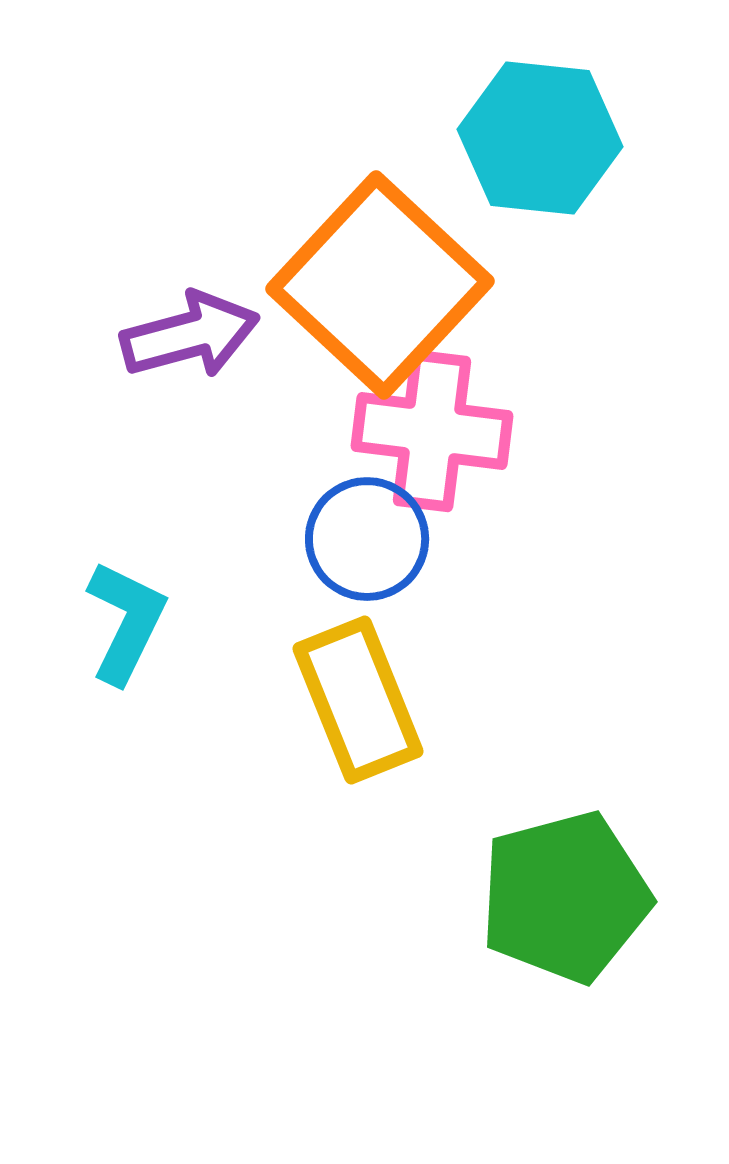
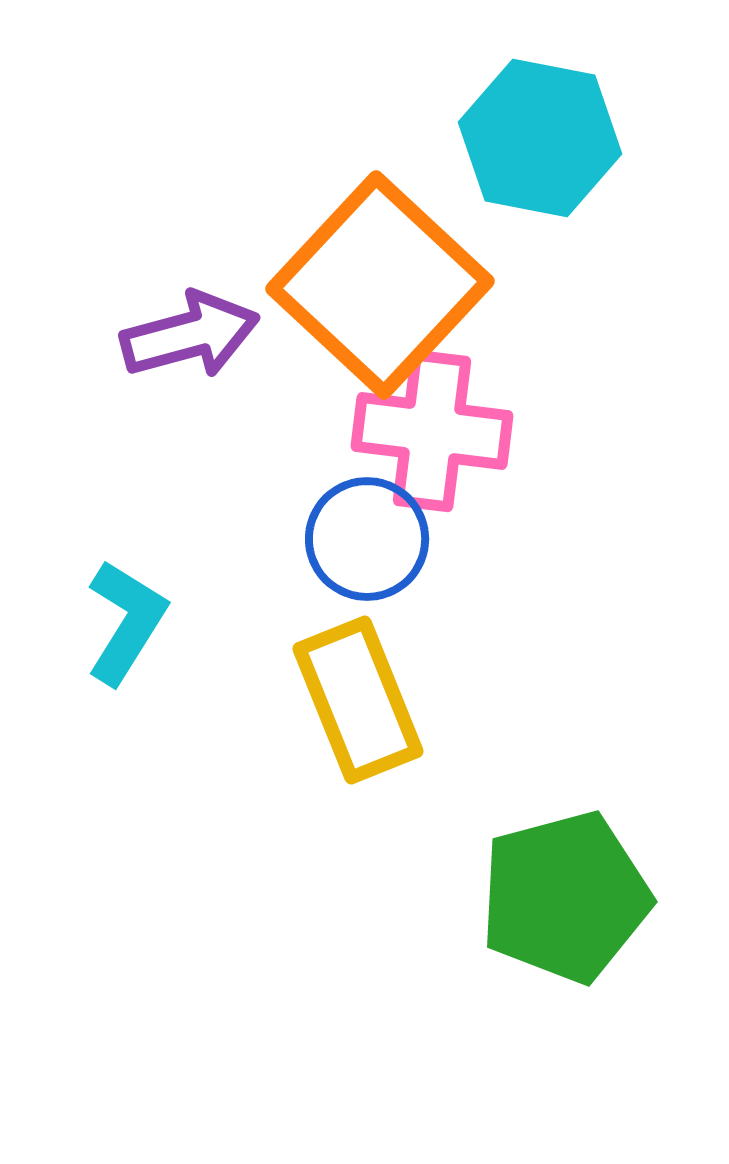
cyan hexagon: rotated 5 degrees clockwise
cyan L-shape: rotated 6 degrees clockwise
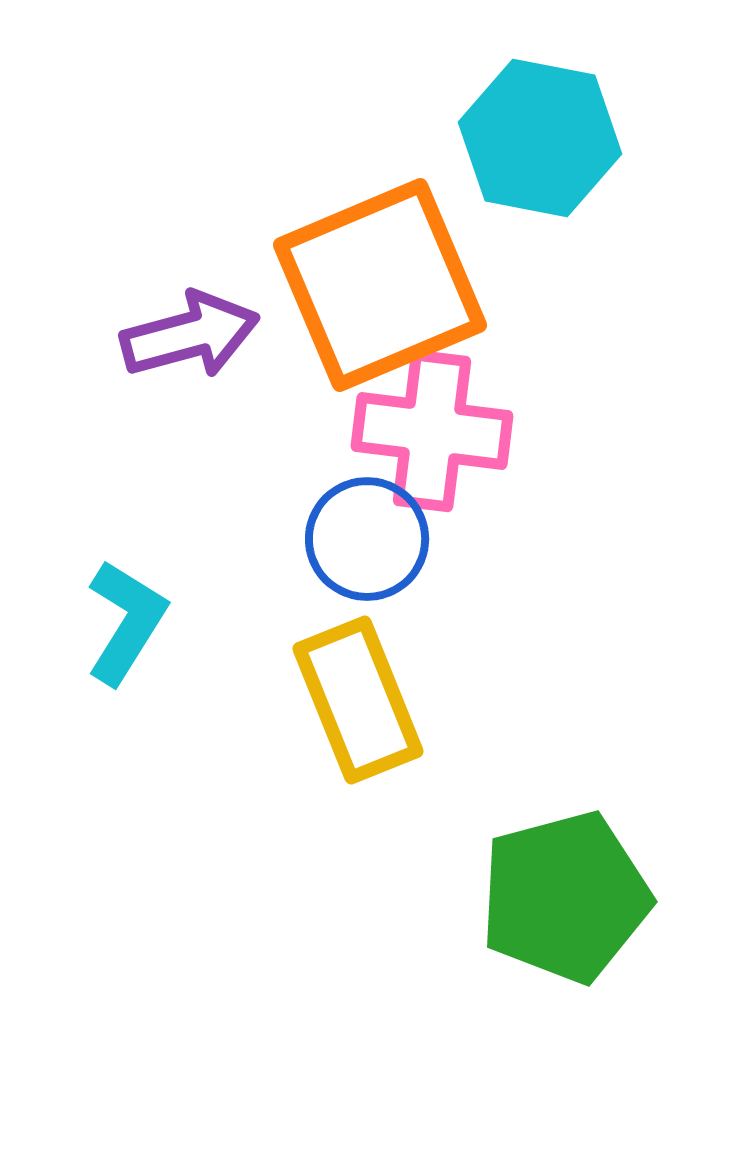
orange square: rotated 24 degrees clockwise
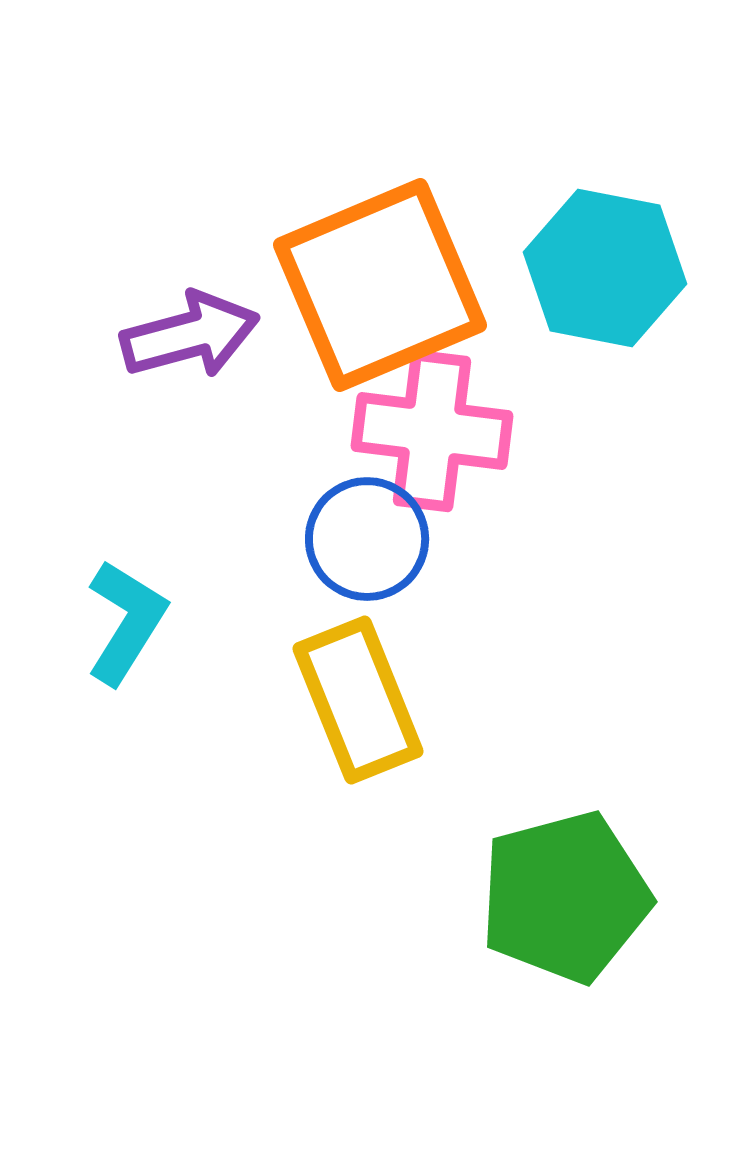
cyan hexagon: moved 65 px right, 130 px down
